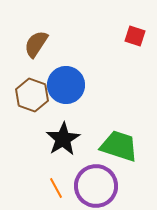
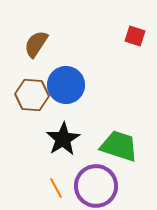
brown hexagon: rotated 16 degrees counterclockwise
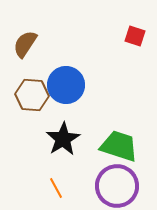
brown semicircle: moved 11 px left
purple circle: moved 21 px right
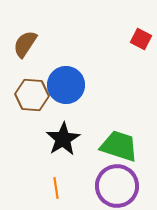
red square: moved 6 px right, 3 px down; rotated 10 degrees clockwise
orange line: rotated 20 degrees clockwise
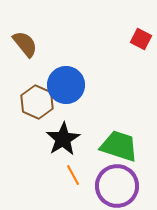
brown semicircle: rotated 108 degrees clockwise
brown hexagon: moved 5 px right, 7 px down; rotated 20 degrees clockwise
orange line: moved 17 px right, 13 px up; rotated 20 degrees counterclockwise
